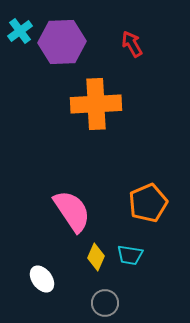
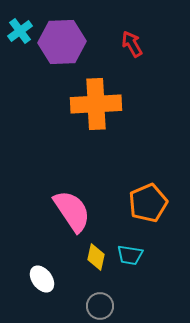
yellow diamond: rotated 12 degrees counterclockwise
gray circle: moved 5 px left, 3 px down
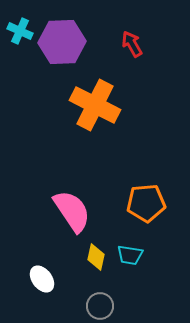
cyan cross: rotated 30 degrees counterclockwise
orange cross: moved 1 px left, 1 px down; rotated 30 degrees clockwise
orange pentagon: moved 2 px left; rotated 18 degrees clockwise
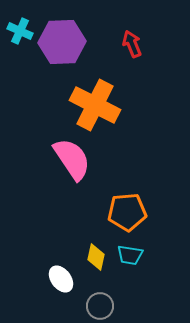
red arrow: rotated 8 degrees clockwise
orange pentagon: moved 19 px left, 9 px down
pink semicircle: moved 52 px up
white ellipse: moved 19 px right
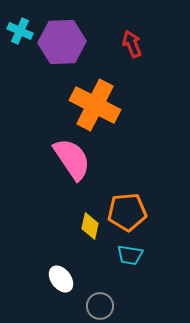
yellow diamond: moved 6 px left, 31 px up
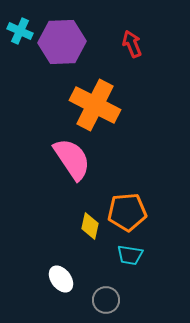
gray circle: moved 6 px right, 6 px up
